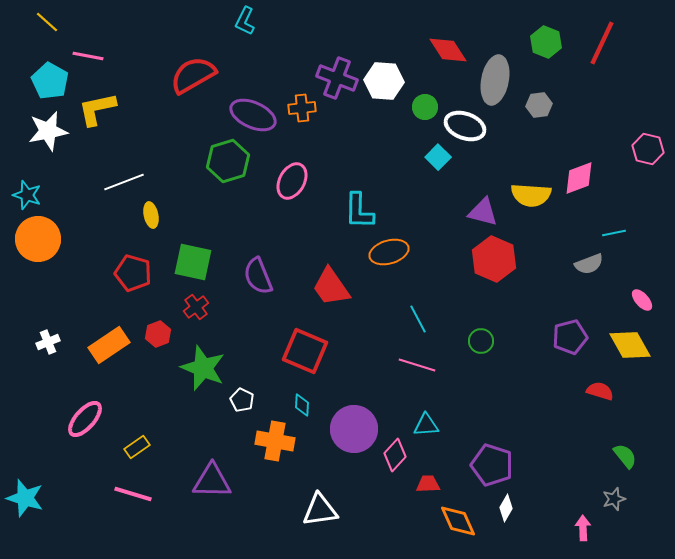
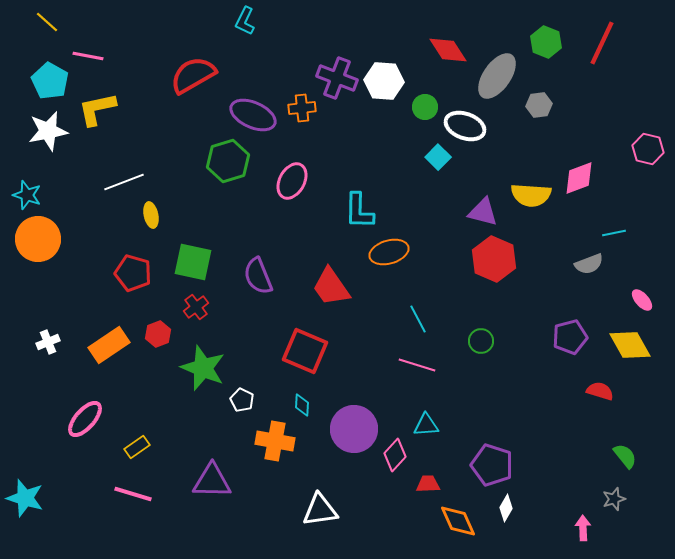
gray ellipse at (495, 80): moved 2 px right, 4 px up; rotated 24 degrees clockwise
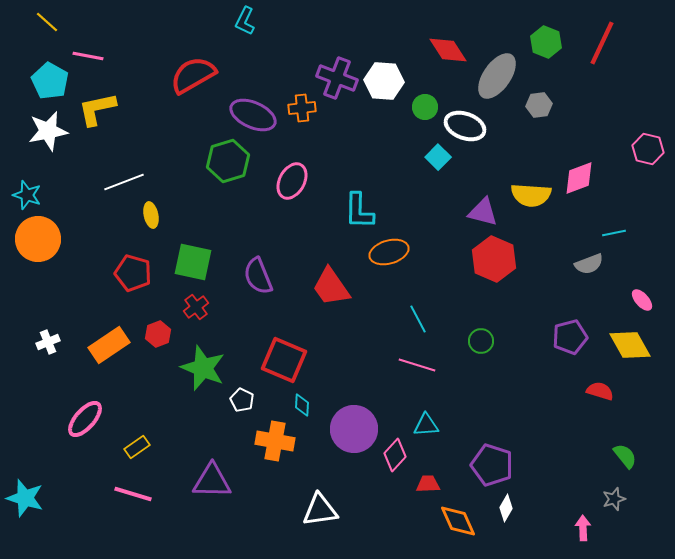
red square at (305, 351): moved 21 px left, 9 px down
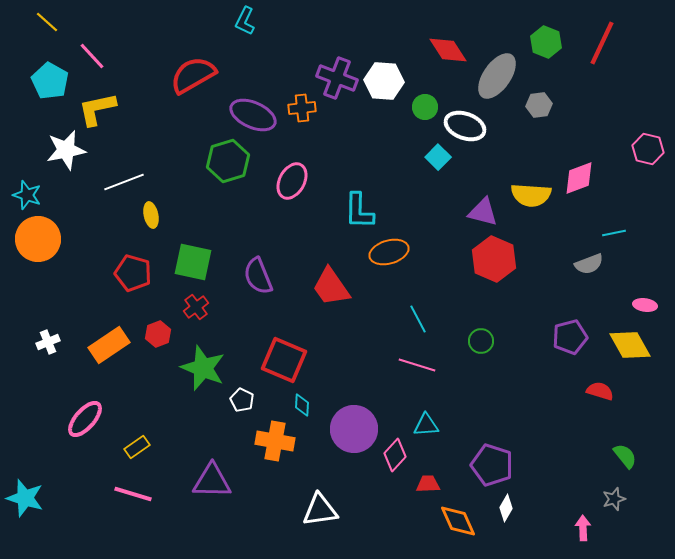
pink line at (88, 56): moved 4 px right; rotated 36 degrees clockwise
white star at (48, 131): moved 18 px right, 19 px down
pink ellipse at (642, 300): moved 3 px right, 5 px down; rotated 40 degrees counterclockwise
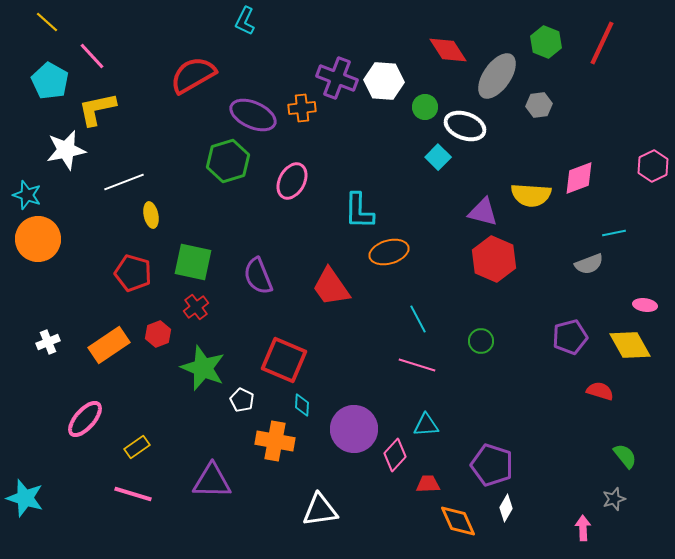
pink hexagon at (648, 149): moved 5 px right, 17 px down; rotated 20 degrees clockwise
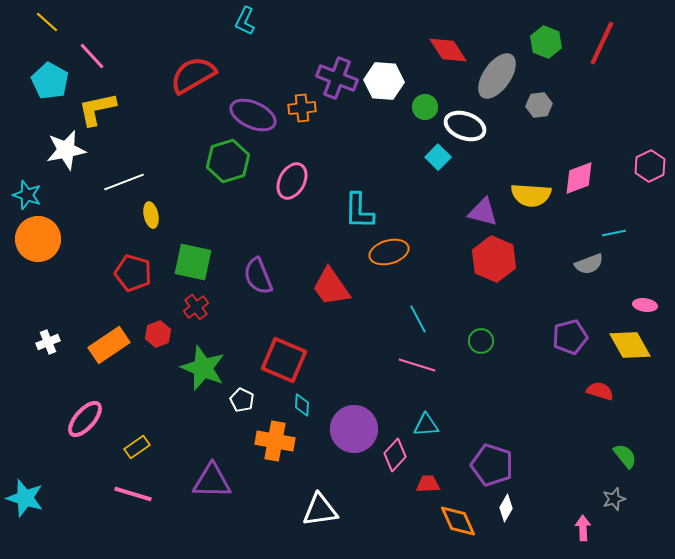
pink hexagon at (653, 166): moved 3 px left
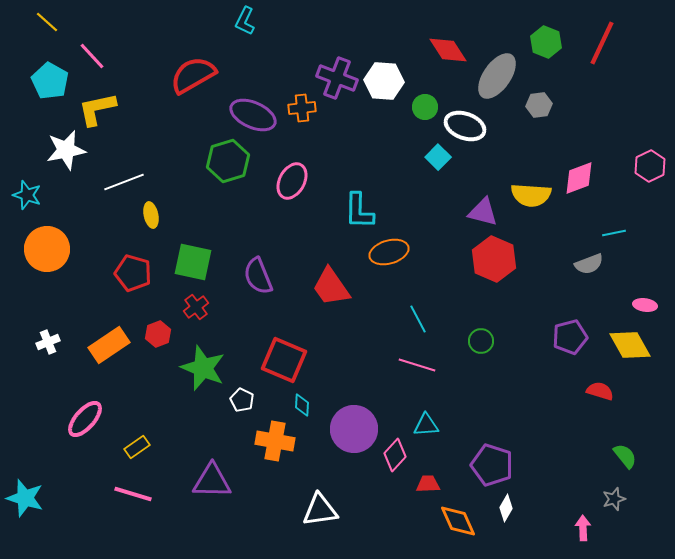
orange circle at (38, 239): moved 9 px right, 10 px down
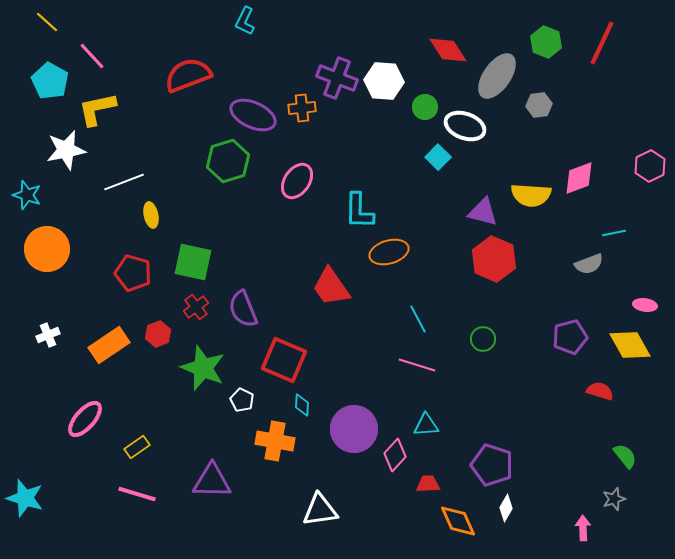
red semicircle at (193, 75): moved 5 px left; rotated 9 degrees clockwise
pink ellipse at (292, 181): moved 5 px right; rotated 6 degrees clockwise
purple semicircle at (258, 276): moved 15 px left, 33 px down
green circle at (481, 341): moved 2 px right, 2 px up
white cross at (48, 342): moved 7 px up
pink line at (133, 494): moved 4 px right
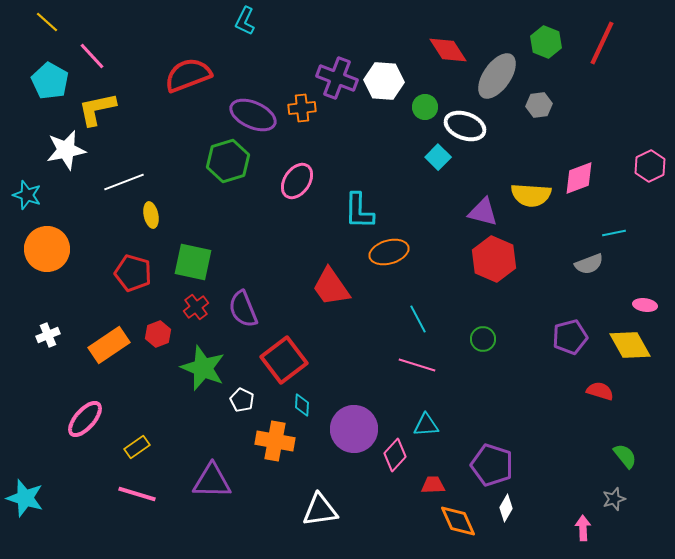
red square at (284, 360): rotated 30 degrees clockwise
red trapezoid at (428, 484): moved 5 px right, 1 px down
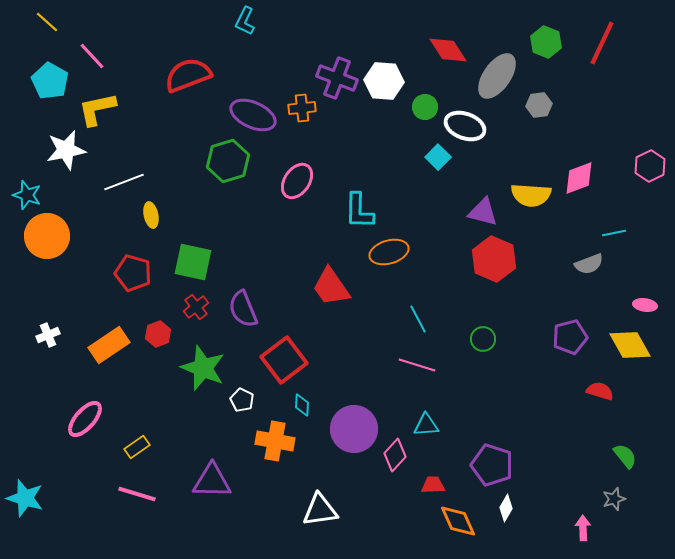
orange circle at (47, 249): moved 13 px up
